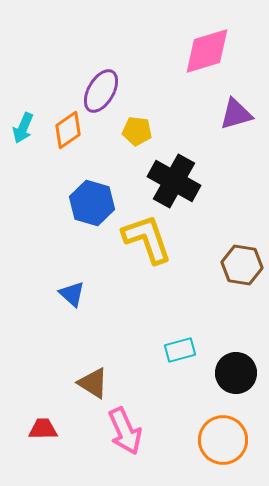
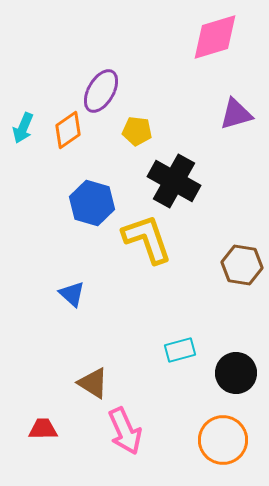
pink diamond: moved 8 px right, 14 px up
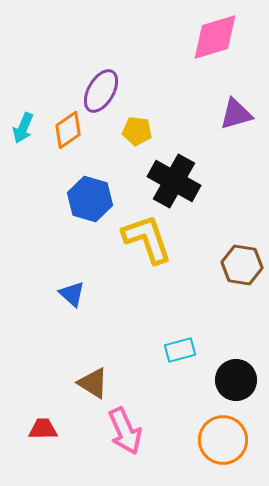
blue hexagon: moved 2 px left, 4 px up
black circle: moved 7 px down
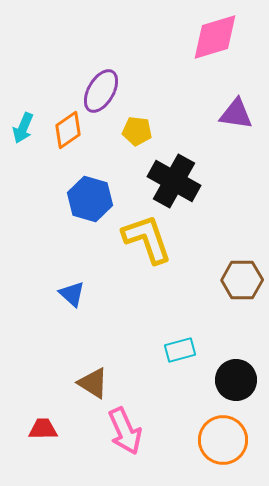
purple triangle: rotated 24 degrees clockwise
brown hexagon: moved 15 px down; rotated 9 degrees counterclockwise
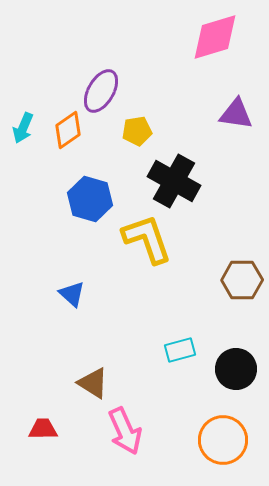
yellow pentagon: rotated 16 degrees counterclockwise
black circle: moved 11 px up
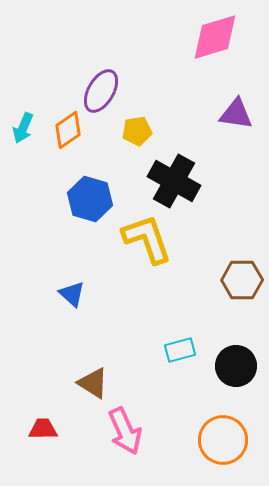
black circle: moved 3 px up
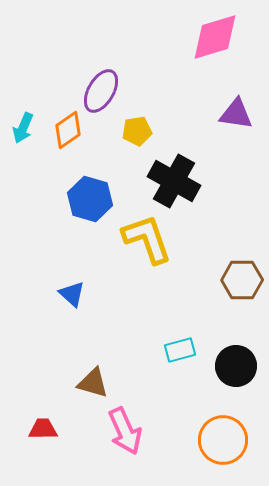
brown triangle: rotated 16 degrees counterclockwise
